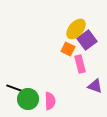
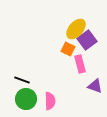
black line: moved 8 px right, 8 px up
green circle: moved 2 px left
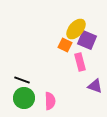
purple square: rotated 30 degrees counterclockwise
orange square: moved 3 px left, 4 px up
pink rectangle: moved 2 px up
green circle: moved 2 px left, 1 px up
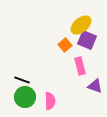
yellow ellipse: moved 5 px right, 4 px up; rotated 10 degrees clockwise
orange square: rotated 24 degrees clockwise
pink rectangle: moved 4 px down
green circle: moved 1 px right, 1 px up
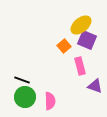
orange square: moved 1 px left, 1 px down
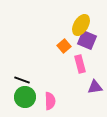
yellow ellipse: rotated 20 degrees counterclockwise
pink rectangle: moved 2 px up
purple triangle: moved 1 px down; rotated 28 degrees counterclockwise
